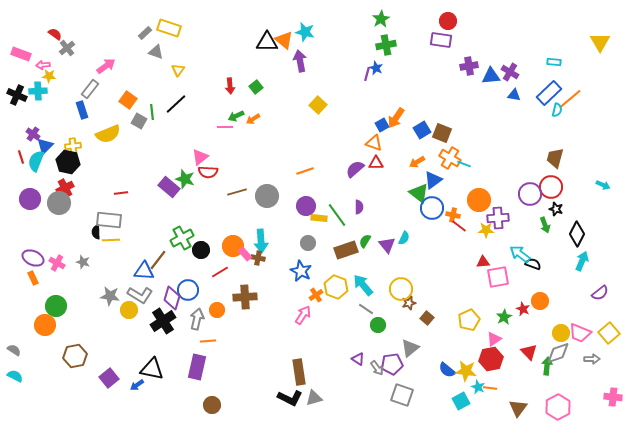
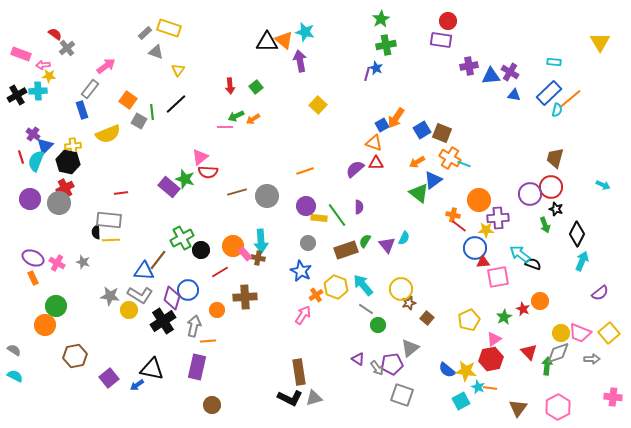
black cross at (17, 95): rotated 36 degrees clockwise
blue circle at (432, 208): moved 43 px right, 40 px down
gray arrow at (197, 319): moved 3 px left, 7 px down
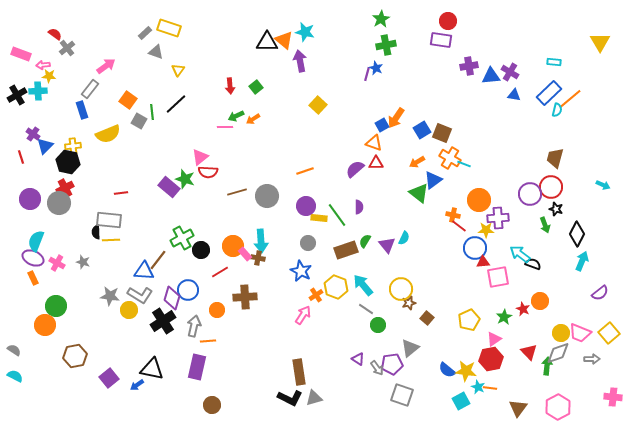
cyan semicircle at (36, 161): moved 80 px down
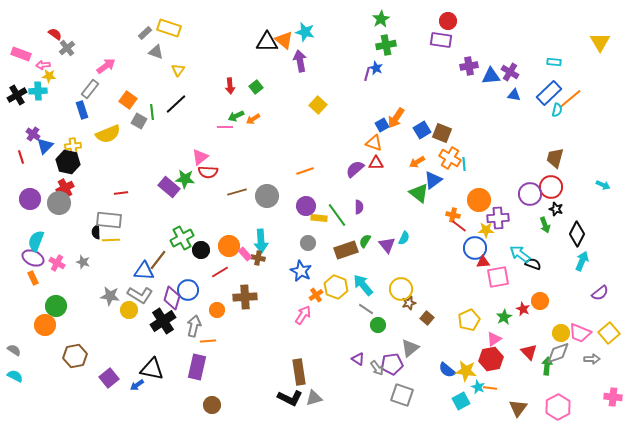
cyan line at (464, 164): rotated 64 degrees clockwise
green star at (185, 179): rotated 12 degrees counterclockwise
orange circle at (233, 246): moved 4 px left
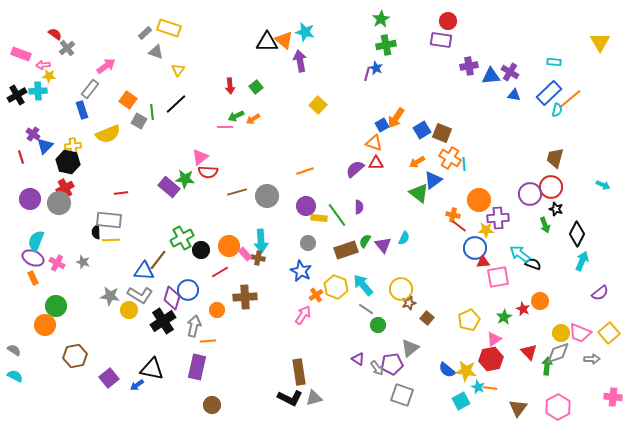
purple triangle at (387, 245): moved 4 px left
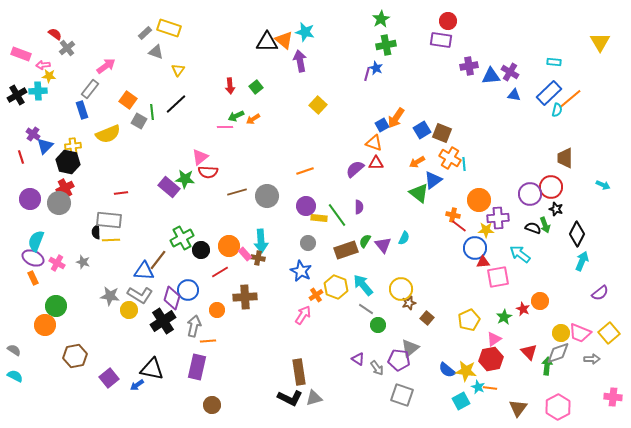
brown trapezoid at (555, 158): moved 10 px right; rotated 15 degrees counterclockwise
black semicircle at (533, 264): moved 36 px up
purple pentagon at (392, 364): moved 7 px right, 4 px up; rotated 15 degrees clockwise
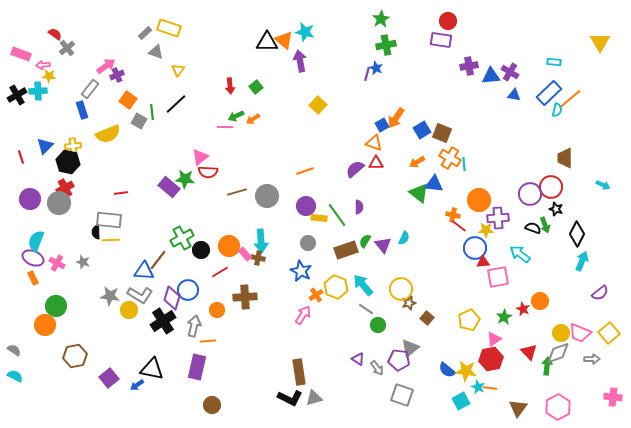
purple cross at (33, 134): moved 84 px right, 59 px up; rotated 32 degrees clockwise
blue triangle at (433, 180): moved 1 px right, 4 px down; rotated 42 degrees clockwise
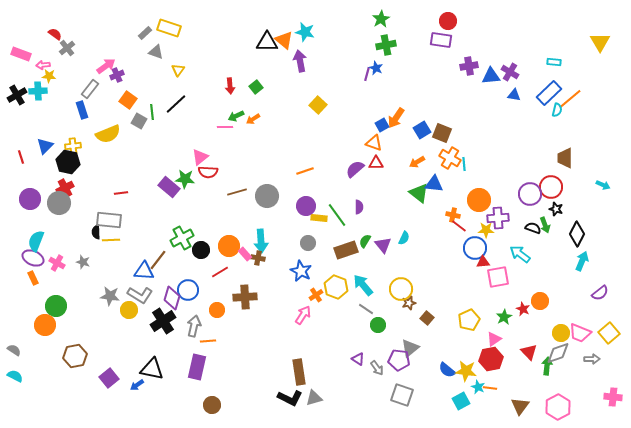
brown triangle at (518, 408): moved 2 px right, 2 px up
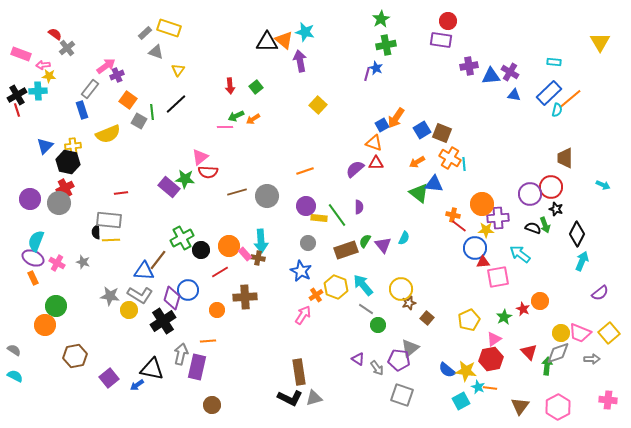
red line at (21, 157): moved 4 px left, 47 px up
orange circle at (479, 200): moved 3 px right, 4 px down
gray arrow at (194, 326): moved 13 px left, 28 px down
pink cross at (613, 397): moved 5 px left, 3 px down
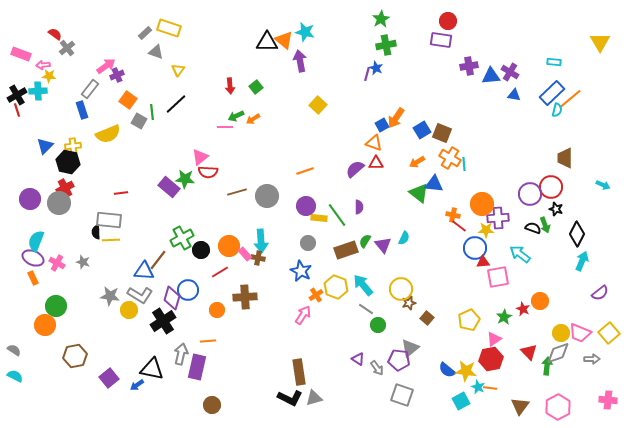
blue rectangle at (549, 93): moved 3 px right
